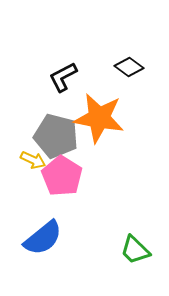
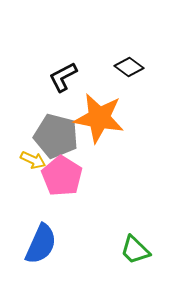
blue semicircle: moved 2 px left, 6 px down; rotated 27 degrees counterclockwise
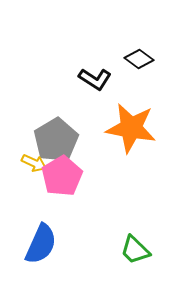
black diamond: moved 10 px right, 8 px up
black L-shape: moved 32 px right, 2 px down; rotated 120 degrees counterclockwise
orange star: moved 32 px right, 10 px down
gray pentagon: moved 4 px down; rotated 27 degrees clockwise
yellow arrow: moved 1 px right, 3 px down
pink pentagon: rotated 9 degrees clockwise
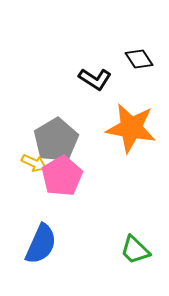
black diamond: rotated 20 degrees clockwise
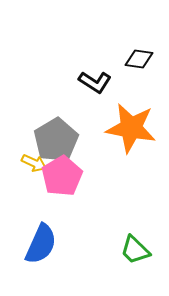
black diamond: rotated 48 degrees counterclockwise
black L-shape: moved 3 px down
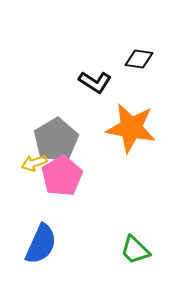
yellow arrow: rotated 135 degrees clockwise
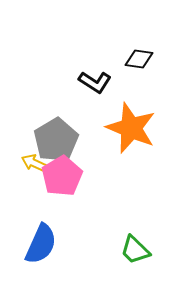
orange star: rotated 12 degrees clockwise
yellow arrow: rotated 45 degrees clockwise
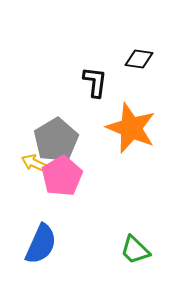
black L-shape: rotated 116 degrees counterclockwise
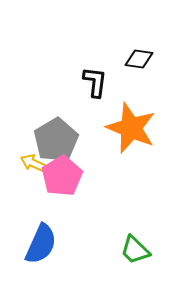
yellow arrow: moved 1 px left
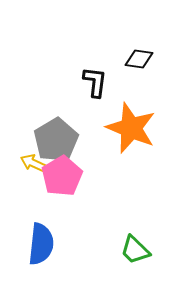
blue semicircle: rotated 18 degrees counterclockwise
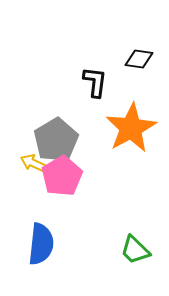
orange star: rotated 21 degrees clockwise
